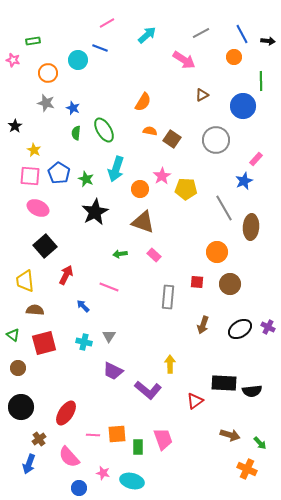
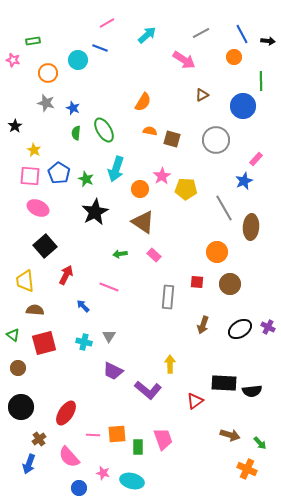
brown square at (172, 139): rotated 18 degrees counterclockwise
brown triangle at (143, 222): rotated 15 degrees clockwise
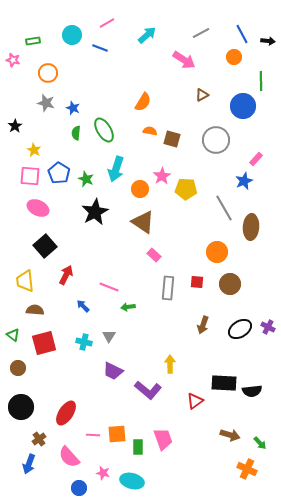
cyan circle at (78, 60): moved 6 px left, 25 px up
green arrow at (120, 254): moved 8 px right, 53 px down
gray rectangle at (168, 297): moved 9 px up
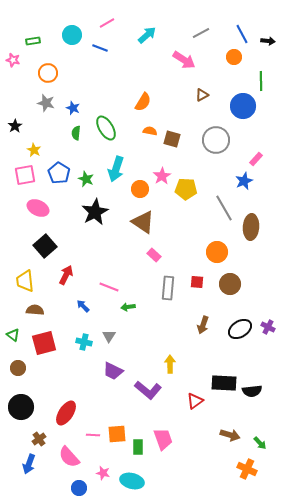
green ellipse at (104, 130): moved 2 px right, 2 px up
pink square at (30, 176): moved 5 px left, 1 px up; rotated 15 degrees counterclockwise
